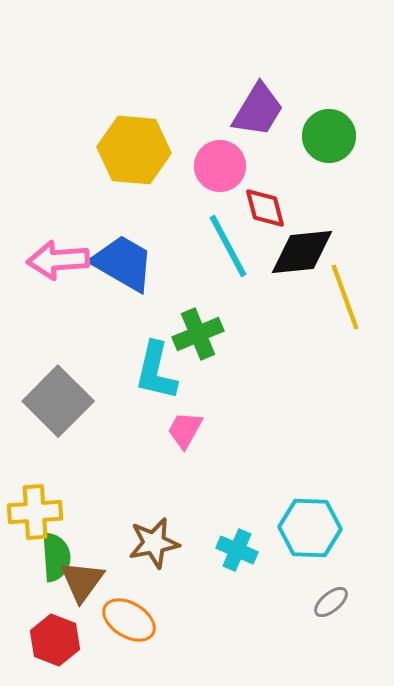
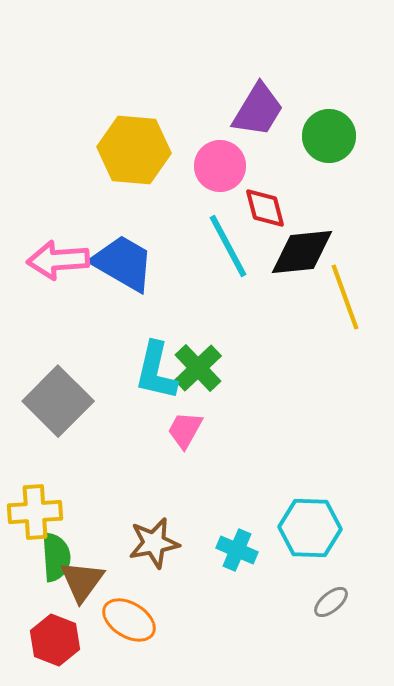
green cross: moved 34 px down; rotated 21 degrees counterclockwise
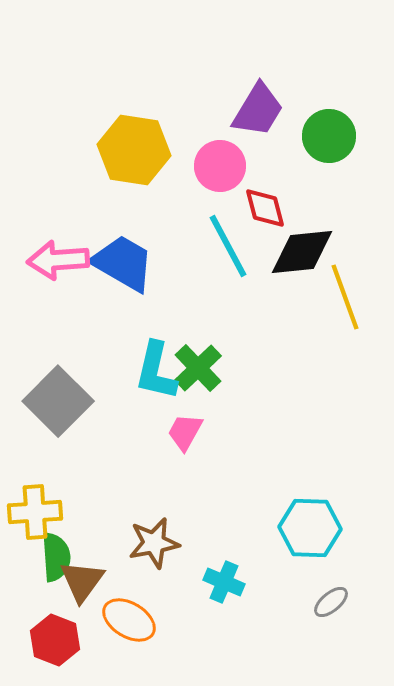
yellow hexagon: rotated 4 degrees clockwise
pink trapezoid: moved 2 px down
cyan cross: moved 13 px left, 32 px down
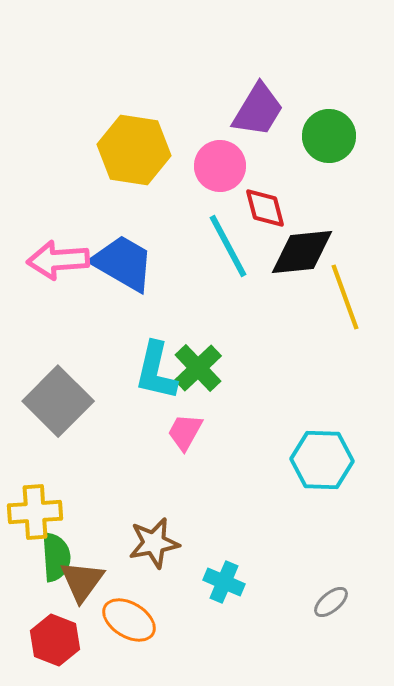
cyan hexagon: moved 12 px right, 68 px up
